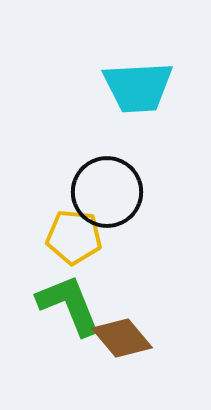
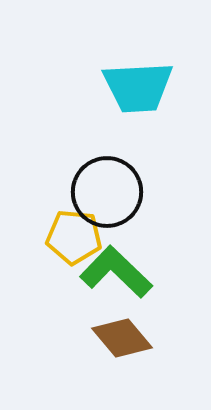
green L-shape: moved 47 px right, 33 px up; rotated 24 degrees counterclockwise
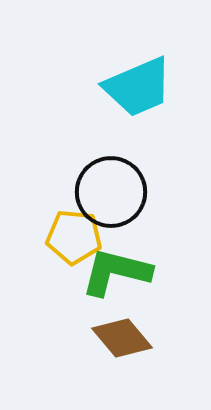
cyan trapezoid: rotated 20 degrees counterclockwise
black circle: moved 4 px right
green L-shape: rotated 30 degrees counterclockwise
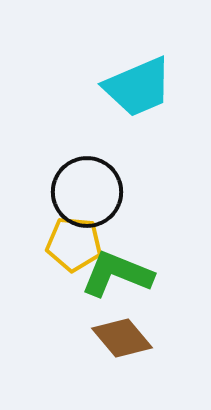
black circle: moved 24 px left
yellow pentagon: moved 7 px down
green L-shape: moved 1 px right, 2 px down; rotated 8 degrees clockwise
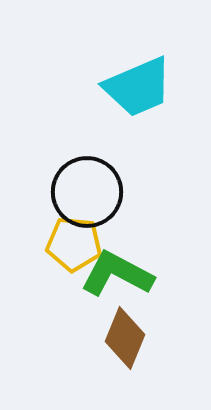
green L-shape: rotated 6 degrees clockwise
brown diamond: moved 3 px right; rotated 62 degrees clockwise
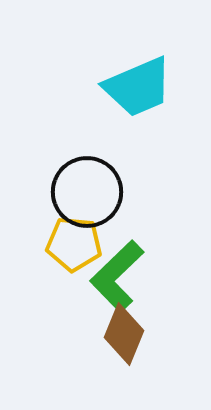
green L-shape: moved 2 px down; rotated 72 degrees counterclockwise
brown diamond: moved 1 px left, 4 px up
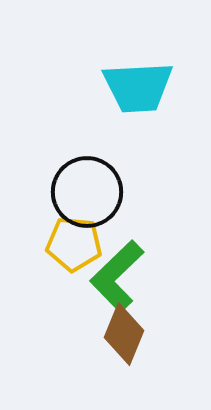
cyan trapezoid: rotated 20 degrees clockwise
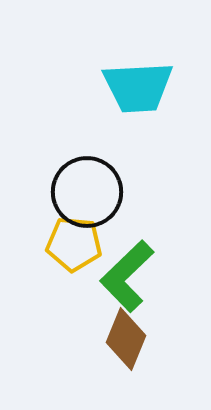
green L-shape: moved 10 px right
brown diamond: moved 2 px right, 5 px down
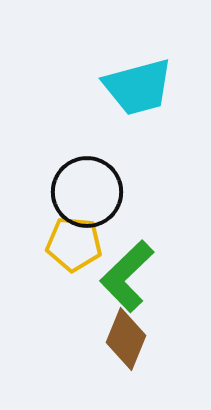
cyan trapezoid: rotated 12 degrees counterclockwise
